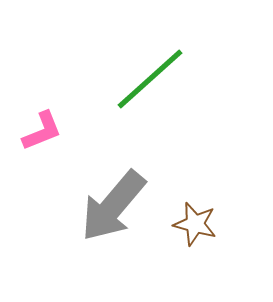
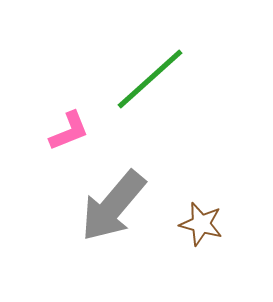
pink L-shape: moved 27 px right
brown star: moved 6 px right
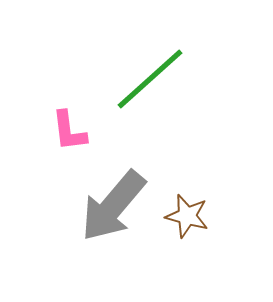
pink L-shape: rotated 105 degrees clockwise
brown star: moved 14 px left, 8 px up
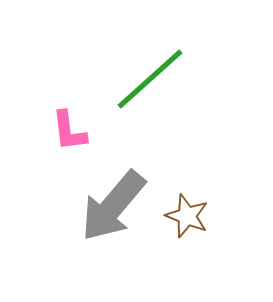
brown star: rotated 6 degrees clockwise
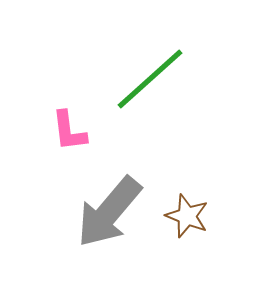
gray arrow: moved 4 px left, 6 px down
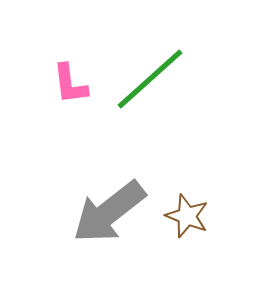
pink L-shape: moved 1 px right, 47 px up
gray arrow: rotated 12 degrees clockwise
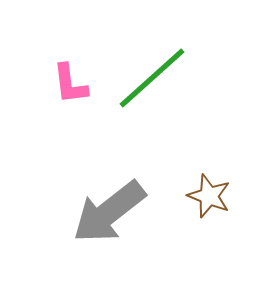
green line: moved 2 px right, 1 px up
brown star: moved 22 px right, 20 px up
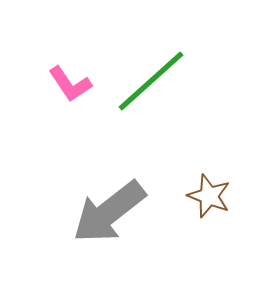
green line: moved 1 px left, 3 px down
pink L-shape: rotated 27 degrees counterclockwise
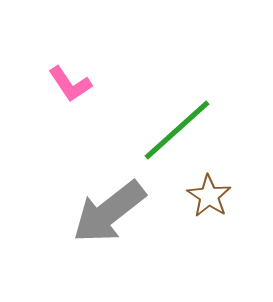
green line: moved 26 px right, 49 px down
brown star: rotated 12 degrees clockwise
